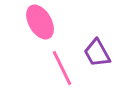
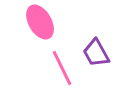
purple trapezoid: moved 1 px left
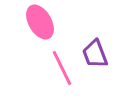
purple trapezoid: moved 1 px left, 1 px down; rotated 8 degrees clockwise
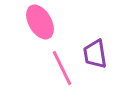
purple trapezoid: rotated 12 degrees clockwise
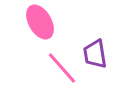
pink line: rotated 15 degrees counterclockwise
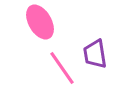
pink line: rotated 6 degrees clockwise
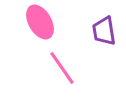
purple trapezoid: moved 9 px right, 23 px up
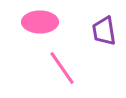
pink ellipse: rotated 60 degrees counterclockwise
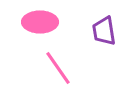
pink line: moved 4 px left
